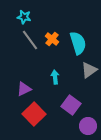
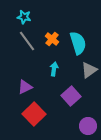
gray line: moved 3 px left, 1 px down
cyan arrow: moved 1 px left, 8 px up; rotated 16 degrees clockwise
purple triangle: moved 1 px right, 2 px up
purple square: moved 9 px up; rotated 12 degrees clockwise
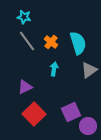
orange cross: moved 1 px left, 3 px down
purple square: moved 16 px down; rotated 18 degrees clockwise
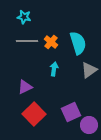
gray line: rotated 55 degrees counterclockwise
purple circle: moved 1 px right, 1 px up
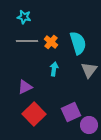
gray triangle: rotated 18 degrees counterclockwise
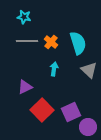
gray triangle: rotated 24 degrees counterclockwise
red square: moved 8 px right, 4 px up
purple circle: moved 1 px left, 2 px down
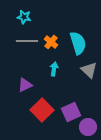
purple triangle: moved 2 px up
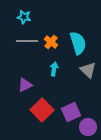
gray triangle: moved 1 px left
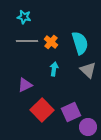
cyan semicircle: moved 2 px right
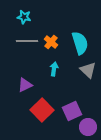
purple square: moved 1 px right, 1 px up
